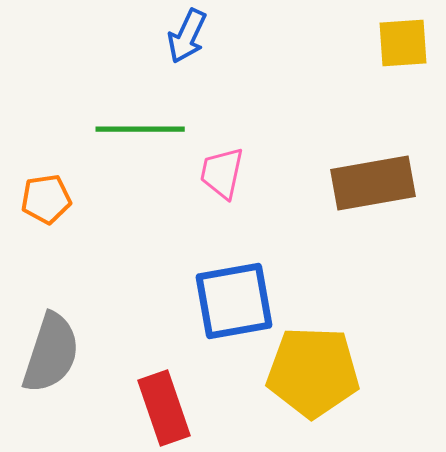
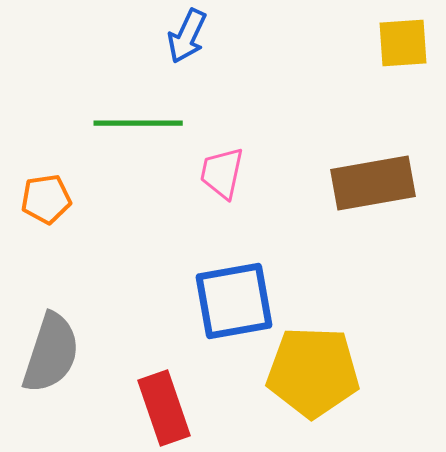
green line: moved 2 px left, 6 px up
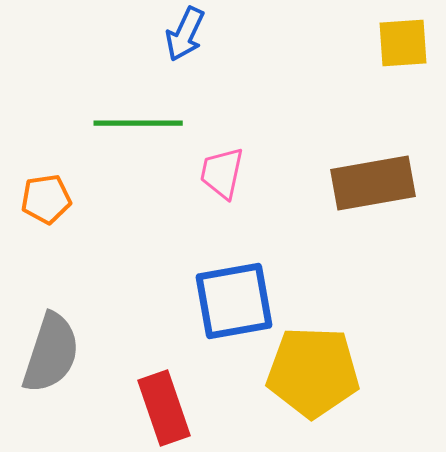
blue arrow: moved 2 px left, 2 px up
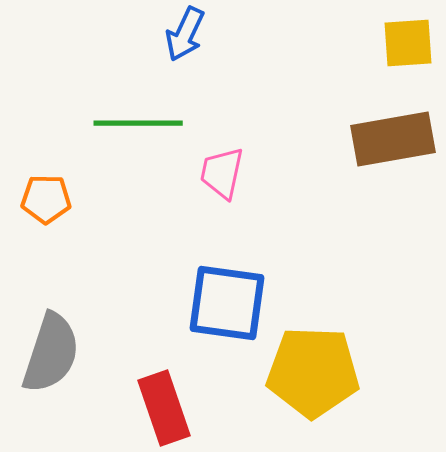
yellow square: moved 5 px right
brown rectangle: moved 20 px right, 44 px up
orange pentagon: rotated 9 degrees clockwise
blue square: moved 7 px left, 2 px down; rotated 18 degrees clockwise
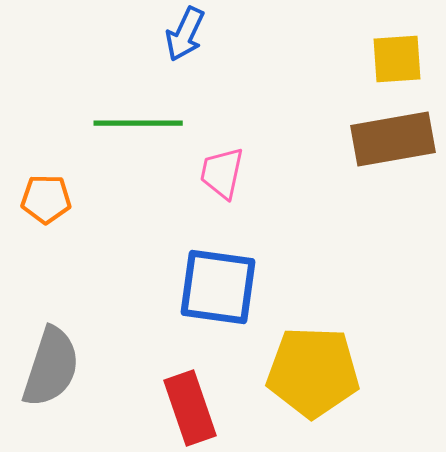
yellow square: moved 11 px left, 16 px down
blue square: moved 9 px left, 16 px up
gray semicircle: moved 14 px down
red rectangle: moved 26 px right
